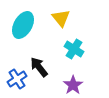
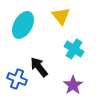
yellow triangle: moved 2 px up
blue cross: rotated 36 degrees counterclockwise
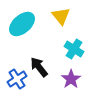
cyan ellipse: moved 1 px left, 1 px up; rotated 20 degrees clockwise
blue cross: rotated 36 degrees clockwise
purple star: moved 2 px left, 6 px up
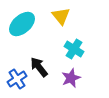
purple star: moved 1 px up; rotated 12 degrees clockwise
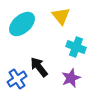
cyan cross: moved 2 px right, 2 px up; rotated 12 degrees counterclockwise
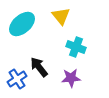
purple star: rotated 18 degrees clockwise
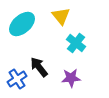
cyan cross: moved 4 px up; rotated 18 degrees clockwise
